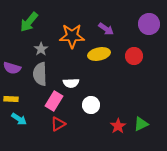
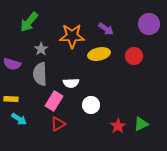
purple semicircle: moved 4 px up
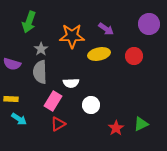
green arrow: rotated 20 degrees counterclockwise
gray semicircle: moved 2 px up
pink rectangle: moved 1 px left
red star: moved 2 px left, 2 px down
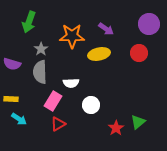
red circle: moved 5 px right, 3 px up
green triangle: moved 3 px left, 2 px up; rotated 14 degrees counterclockwise
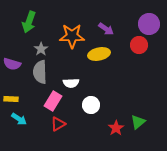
red circle: moved 8 px up
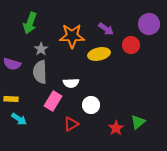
green arrow: moved 1 px right, 1 px down
red circle: moved 8 px left
red triangle: moved 13 px right
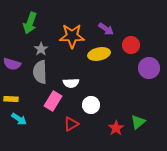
purple circle: moved 44 px down
